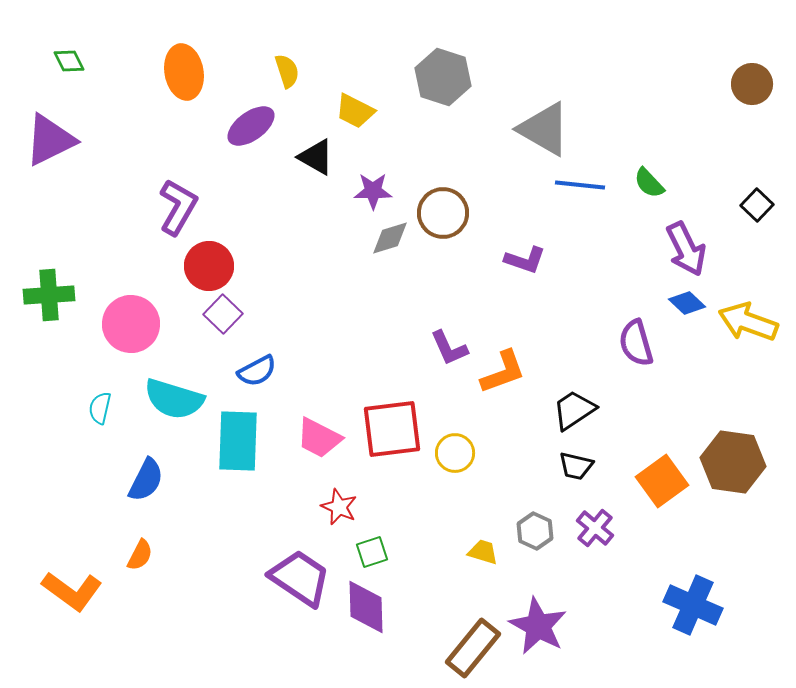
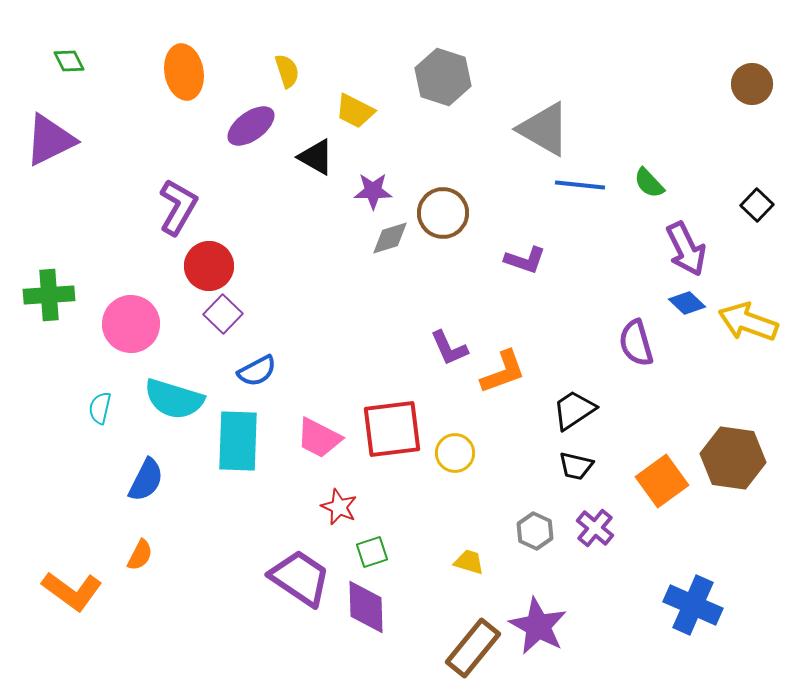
brown hexagon at (733, 462): moved 4 px up
yellow trapezoid at (483, 552): moved 14 px left, 10 px down
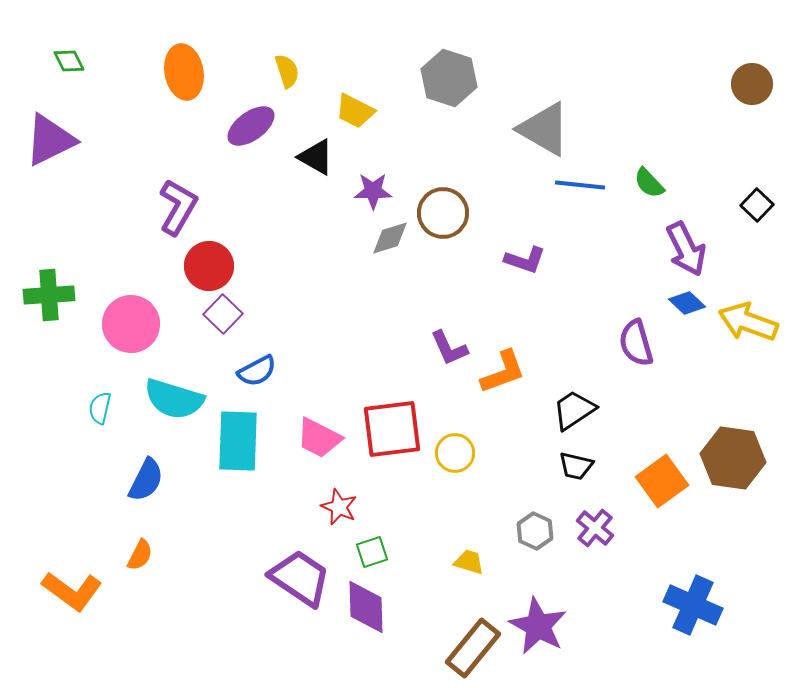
gray hexagon at (443, 77): moved 6 px right, 1 px down
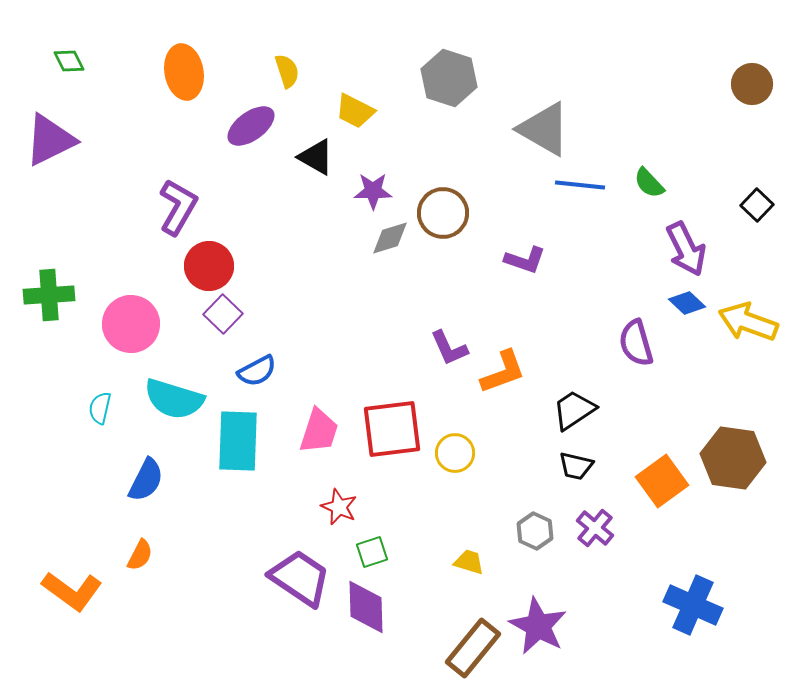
pink trapezoid at (319, 438): moved 7 px up; rotated 99 degrees counterclockwise
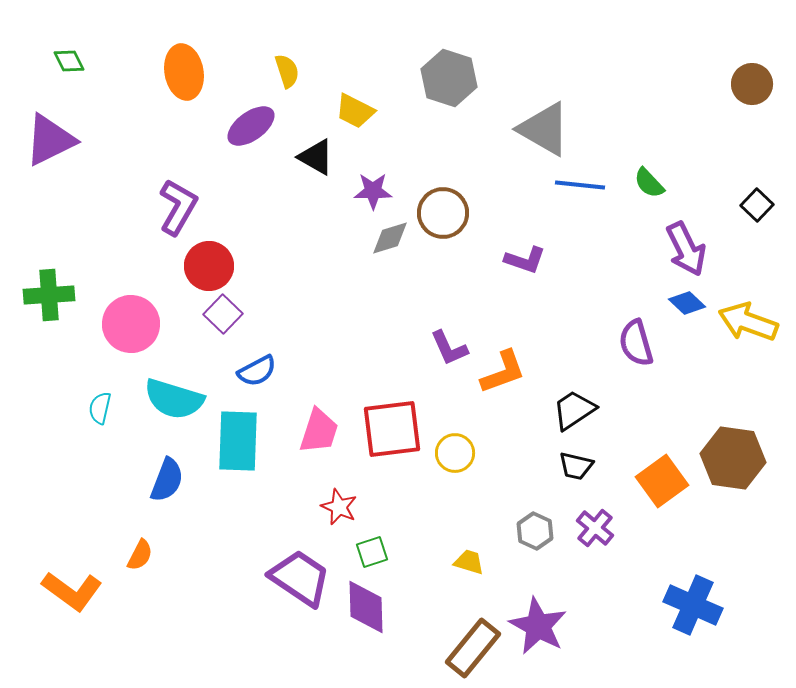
blue semicircle at (146, 480): moved 21 px right; rotated 6 degrees counterclockwise
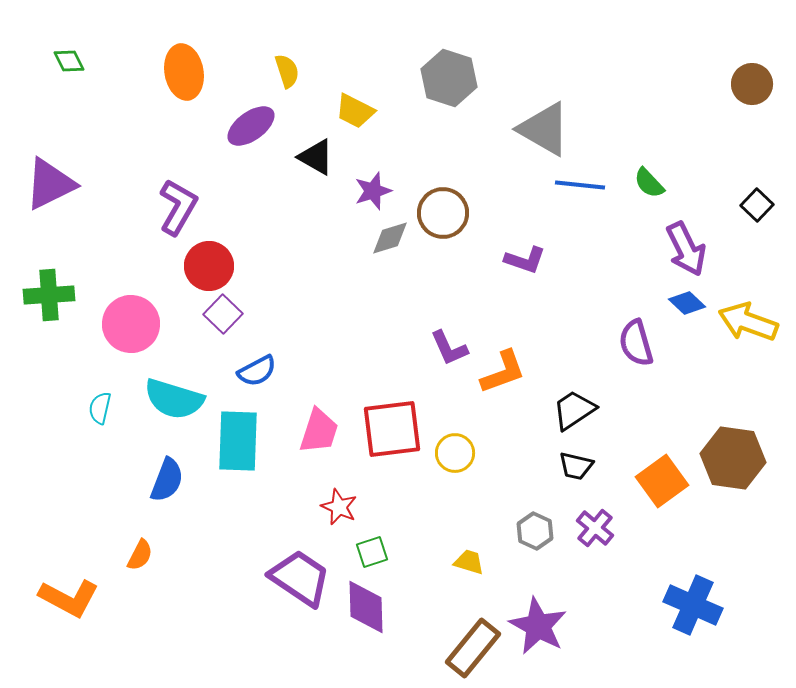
purple triangle at (50, 140): moved 44 px down
purple star at (373, 191): rotated 18 degrees counterclockwise
orange L-shape at (72, 591): moved 3 px left, 7 px down; rotated 8 degrees counterclockwise
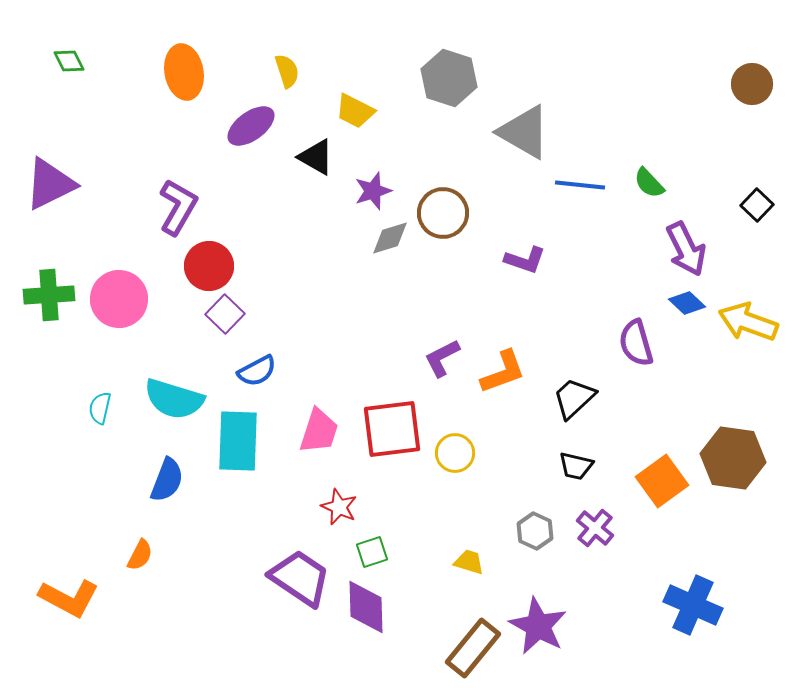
gray triangle at (544, 129): moved 20 px left, 3 px down
purple square at (223, 314): moved 2 px right
pink circle at (131, 324): moved 12 px left, 25 px up
purple L-shape at (449, 348): moved 7 px left, 10 px down; rotated 87 degrees clockwise
black trapezoid at (574, 410): moved 12 px up; rotated 9 degrees counterclockwise
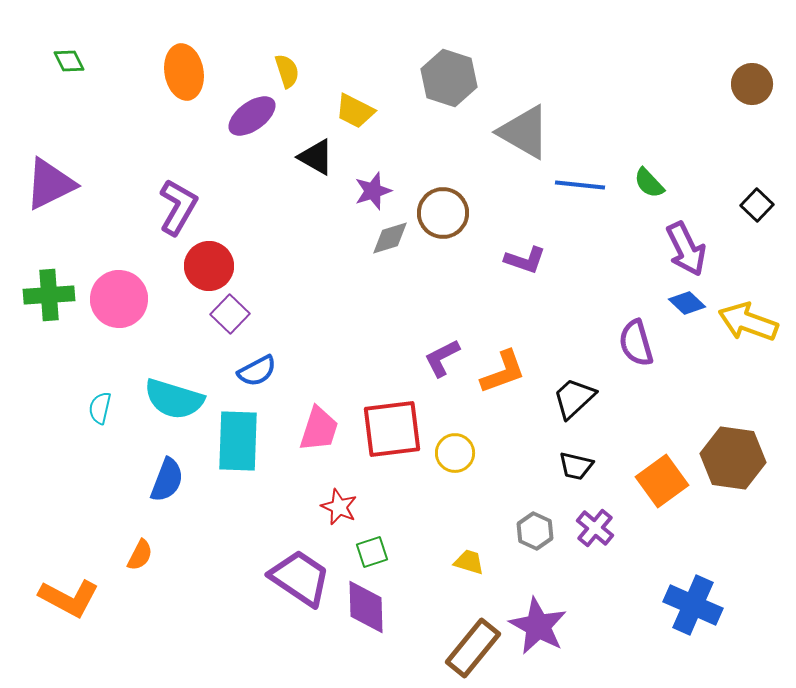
purple ellipse at (251, 126): moved 1 px right, 10 px up
purple square at (225, 314): moved 5 px right
pink trapezoid at (319, 431): moved 2 px up
